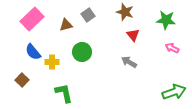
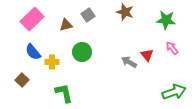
red triangle: moved 14 px right, 20 px down
pink arrow: rotated 24 degrees clockwise
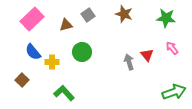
brown star: moved 1 px left, 2 px down
green star: moved 2 px up
gray arrow: rotated 42 degrees clockwise
green L-shape: rotated 30 degrees counterclockwise
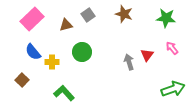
red triangle: rotated 16 degrees clockwise
green arrow: moved 1 px left, 3 px up
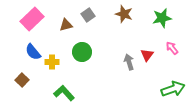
green star: moved 4 px left; rotated 18 degrees counterclockwise
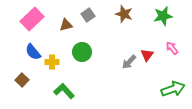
green star: moved 1 px right, 2 px up
gray arrow: rotated 119 degrees counterclockwise
green L-shape: moved 2 px up
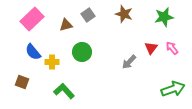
green star: moved 1 px right, 1 px down
red triangle: moved 4 px right, 7 px up
brown square: moved 2 px down; rotated 24 degrees counterclockwise
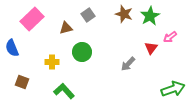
green star: moved 14 px left, 1 px up; rotated 18 degrees counterclockwise
brown triangle: moved 3 px down
pink arrow: moved 2 px left, 11 px up; rotated 88 degrees counterclockwise
blue semicircle: moved 21 px left, 4 px up; rotated 18 degrees clockwise
gray arrow: moved 1 px left, 2 px down
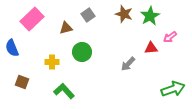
red triangle: rotated 48 degrees clockwise
